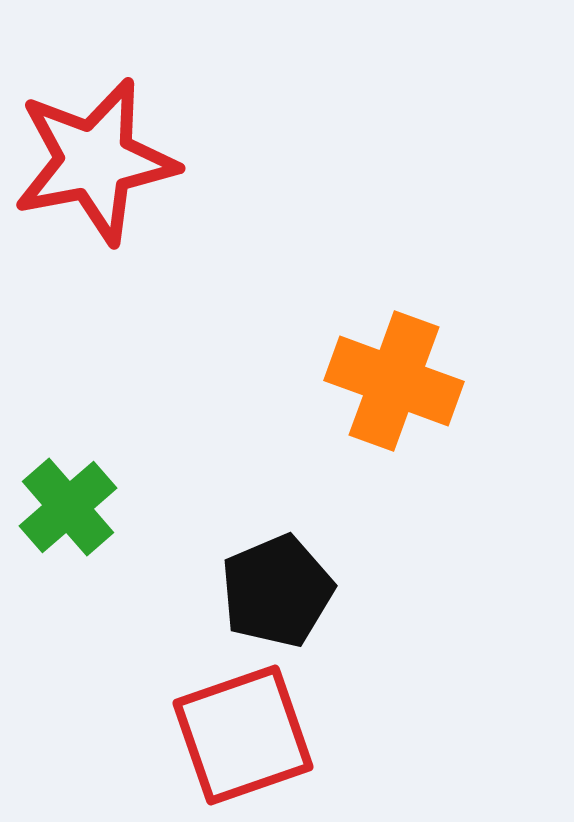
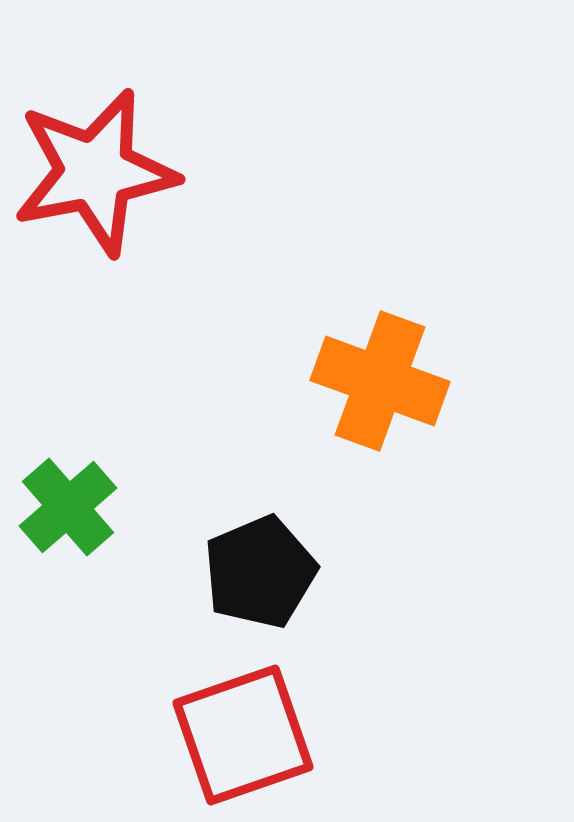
red star: moved 11 px down
orange cross: moved 14 px left
black pentagon: moved 17 px left, 19 px up
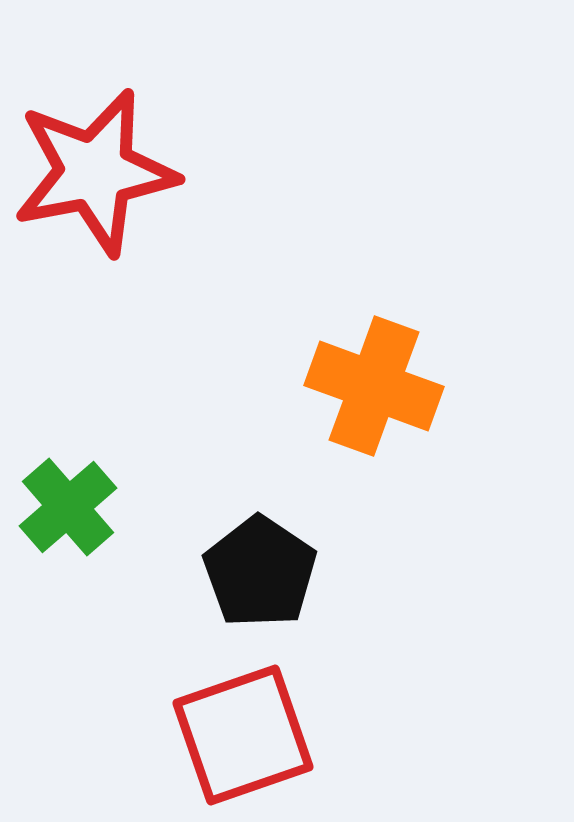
orange cross: moved 6 px left, 5 px down
black pentagon: rotated 15 degrees counterclockwise
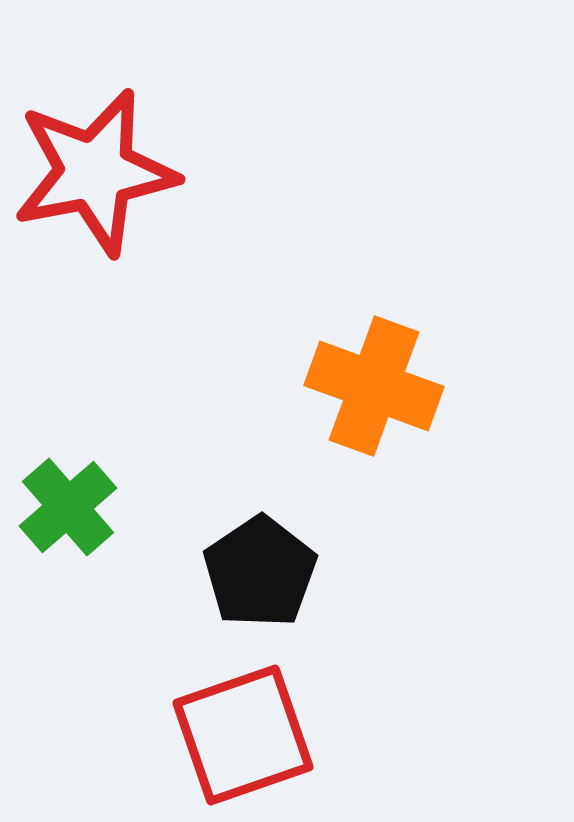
black pentagon: rotated 4 degrees clockwise
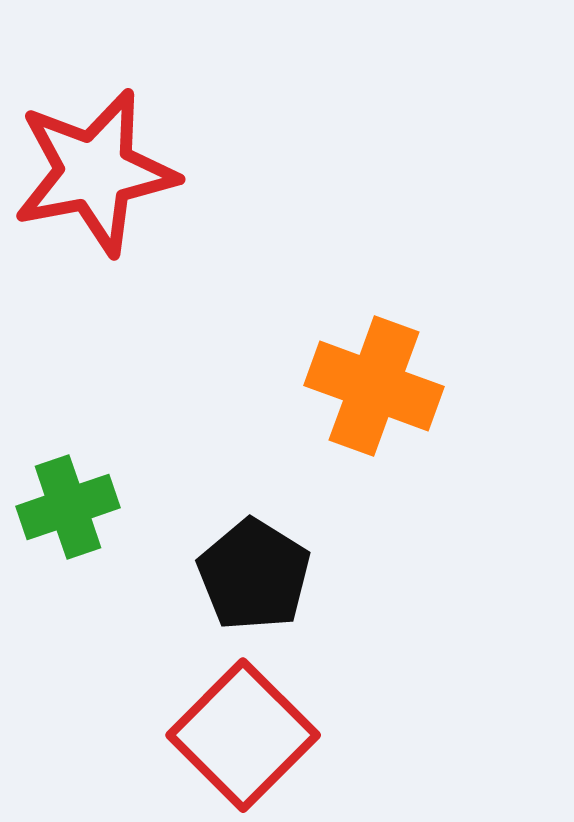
green cross: rotated 22 degrees clockwise
black pentagon: moved 6 px left, 3 px down; rotated 6 degrees counterclockwise
red square: rotated 26 degrees counterclockwise
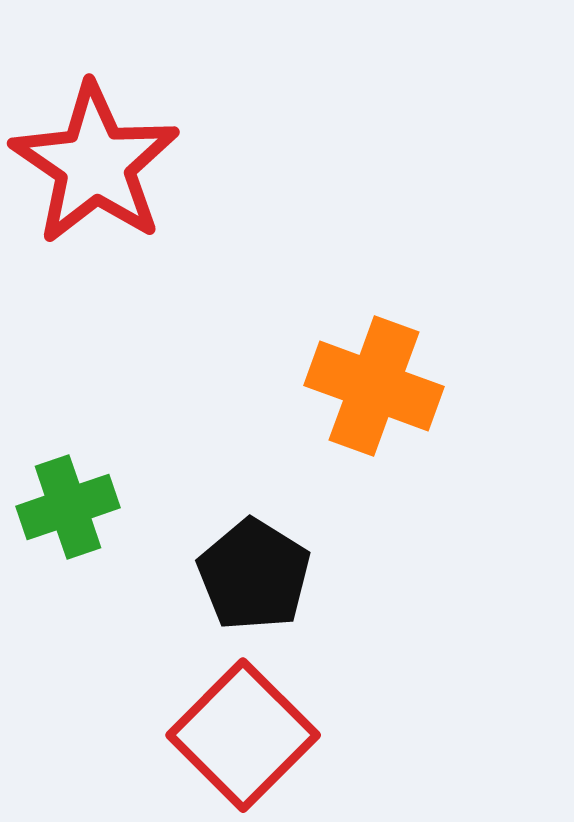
red star: moved 8 px up; rotated 27 degrees counterclockwise
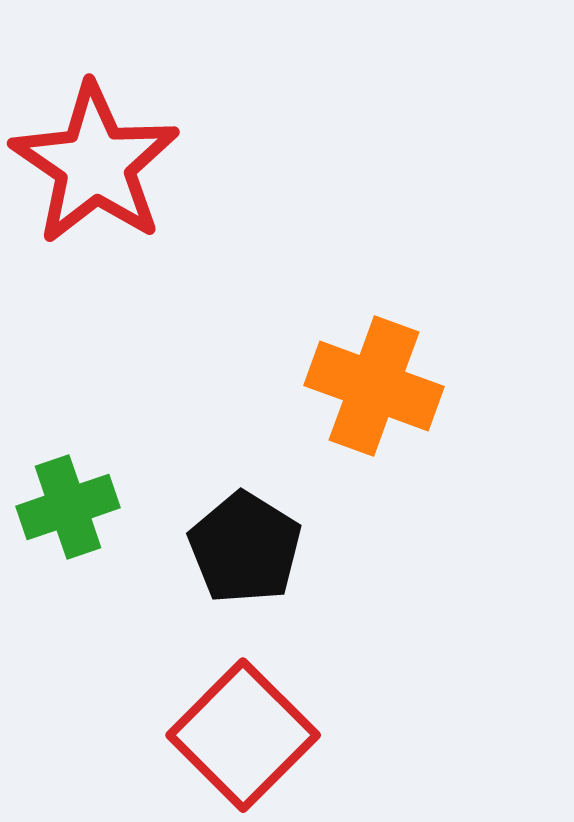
black pentagon: moved 9 px left, 27 px up
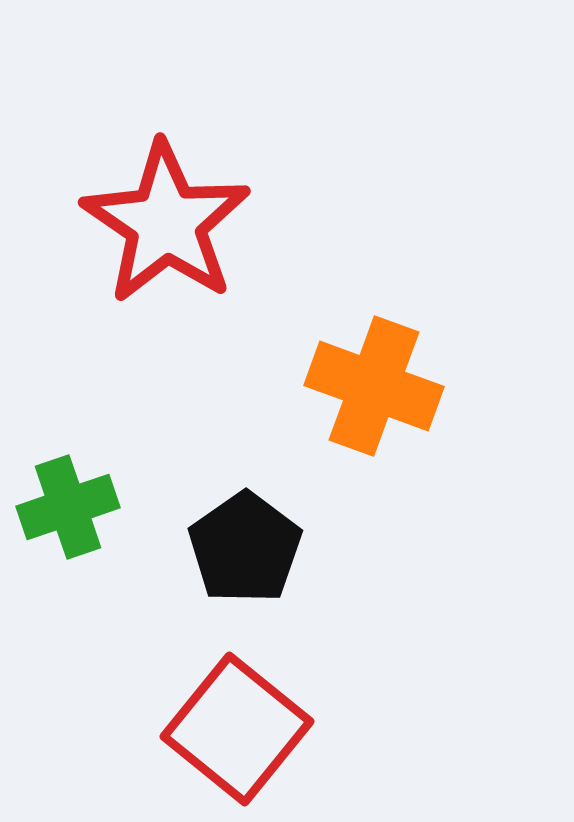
red star: moved 71 px right, 59 px down
black pentagon: rotated 5 degrees clockwise
red square: moved 6 px left, 6 px up; rotated 6 degrees counterclockwise
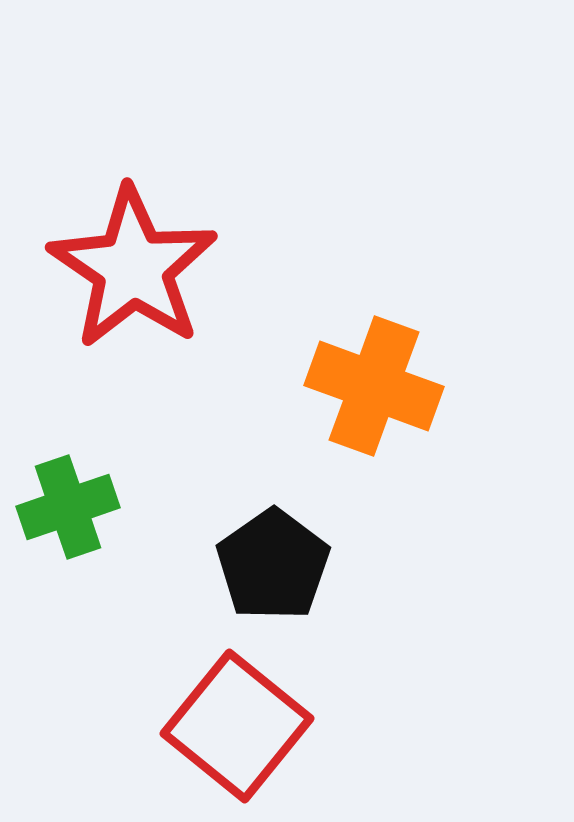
red star: moved 33 px left, 45 px down
black pentagon: moved 28 px right, 17 px down
red square: moved 3 px up
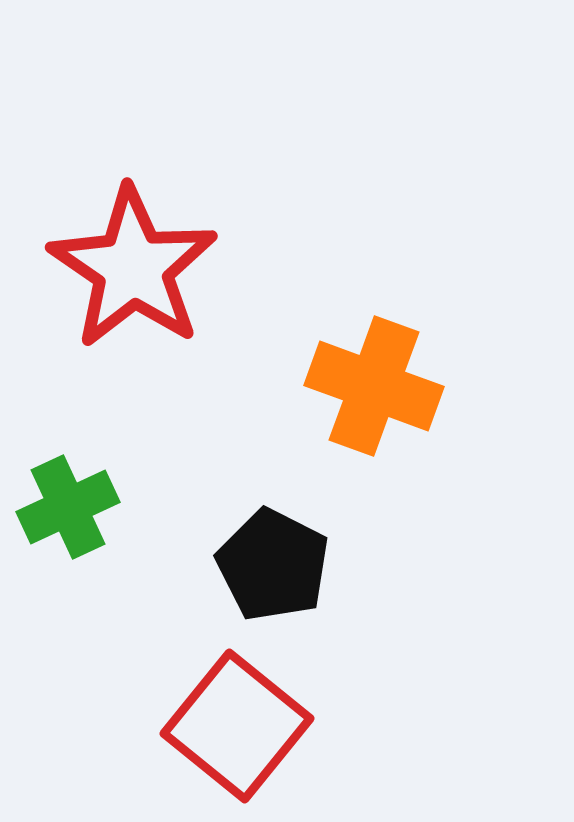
green cross: rotated 6 degrees counterclockwise
black pentagon: rotated 10 degrees counterclockwise
